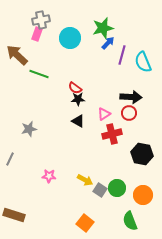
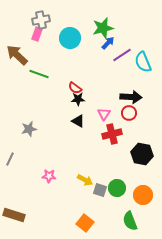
purple line: rotated 42 degrees clockwise
pink triangle: rotated 24 degrees counterclockwise
gray square: rotated 16 degrees counterclockwise
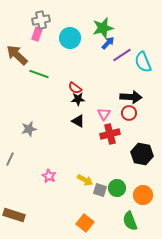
red cross: moved 2 px left
pink star: rotated 24 degrees clockwise
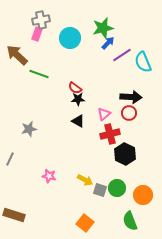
pink triangle: rotated 16 degrees clockwise
black hexagon: moved 17 px left; rotated 15 degrees clockwise
pink star: rotated 16 degrees counterclockwise
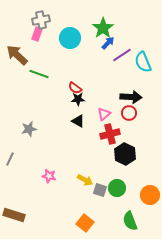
green star: rotated 20 degrees counterclockwise
orange circle: moved 7 px right
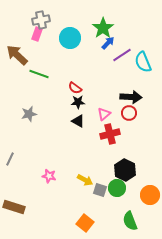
black star: moved 3 px down
gray star: moved 15 px up
black hexagon: moved 16 px down
brown rectangle: moved 8 px up
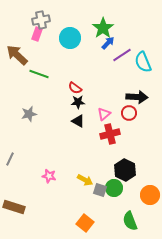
black arrow: moved 6 px right
green circle: moved 3 px left
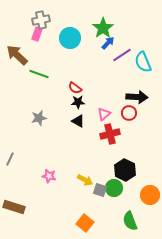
gray star: moved 10 px right, 4 px down
